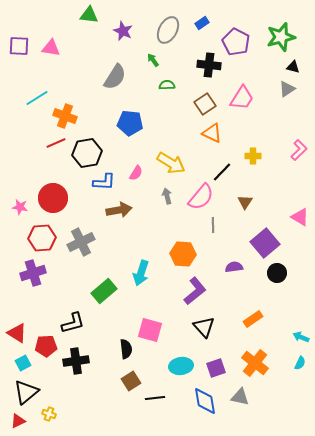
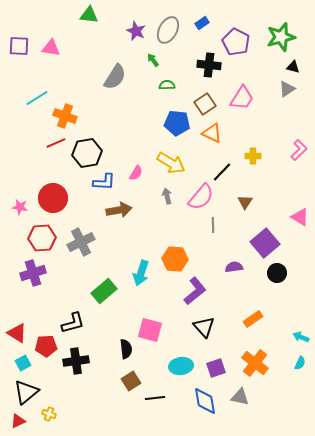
purple star at (123, 31): moved 13 px right
blue pentagon at (130, 123): moved 47 px right
orange hexagon at (183, 254): moved 8 px left, 5 px down
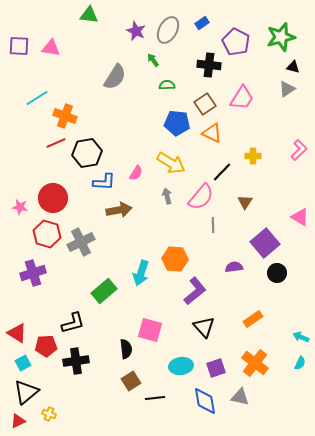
red hexagon at (42, 238): moved 5 px right, 4 px up; rotated 20 degrees clockwise
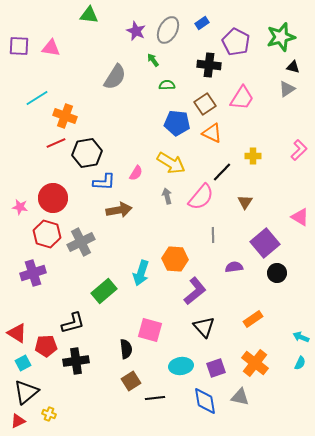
gray line at (213, 225): moved 10 px down
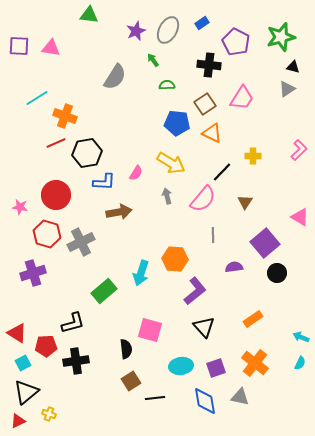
purple star at (136, 31): rotated 24 degrees clockwise
pink semicircle at (201, 197): moved 2 px right, 2 px down
red circle at (53, 198): moved 3 px right, 3 px up
brown arrow at (119, 210): moved 2 px down
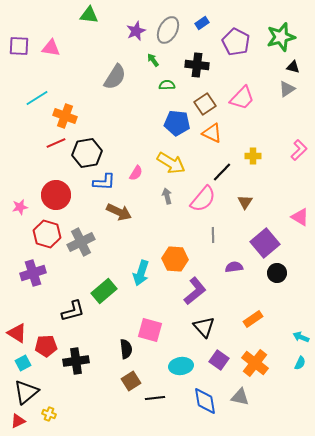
black cross at (209, 65): moved 12 px left
pink trapezoid at (242, 98): rotated 12 degrees clockwise
pink star at (20, 207): rotated 21 degrees counterclockwise
brown arrow at (119, 212): rotated 35 degrees clockwise
black L-shape at (73, 323): moved 12 px up
purple square at (216, 368): moved 3 px right, 8 px up; rotated 36 degrees counterclockwise
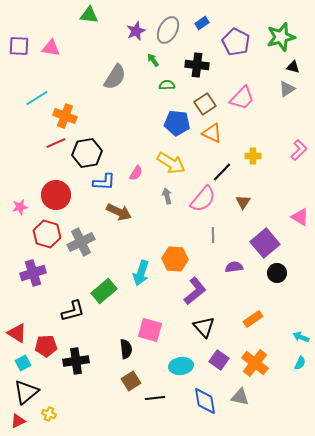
brown triangle at (245, 202): moved 2 px left
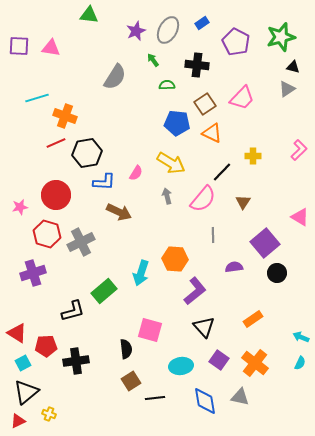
cyan line at (37, 98): rotated 15 degrees clockwise
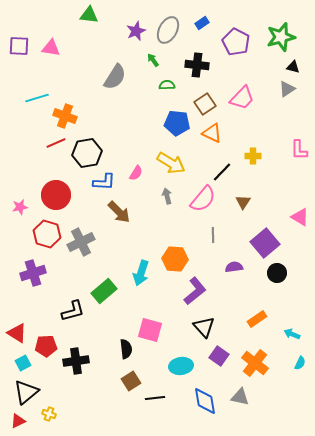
pink L-shape at (299, 150): rotated 135 degrees clockwise
brown arrow at (119, 212): rotated 20 degrees clockwise
orange rectangle at (253, 319): moved 4 px right
cyan arrow at (301, 337): moved 9 px left, 3 px up
purple square at (219, 360): moved 4 px up
